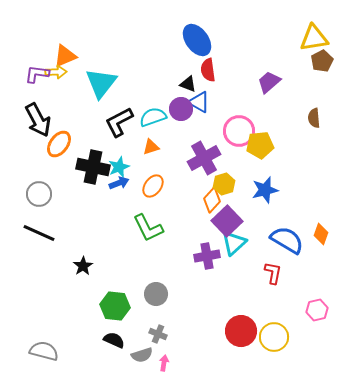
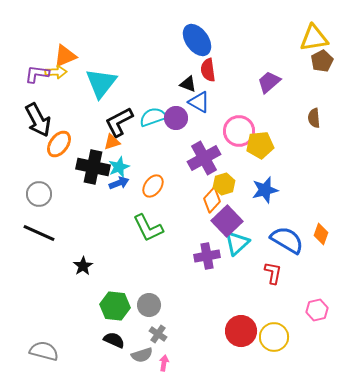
purple circle at (181, 109): moved 5 px left, 9 px down
orange triangle at (151, 147): moved 39 px left, 5 px up
cyan triangle at (234, 243): moved 3 px right
gray circle at (156, 294): moved 7 px left, 11 px down
gray cross at (158, 334): rotated 12 degrees clockwise
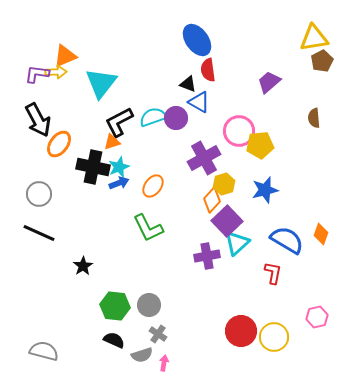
pink hexagon at (317, 310): moved 7 px down
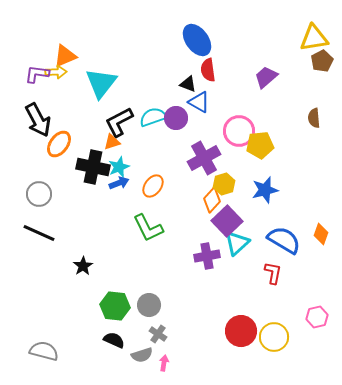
purple trapezoid at (269, 82): moved 3 px left, 5 px up
blue semicircle at (287, 240): moved 3 px left
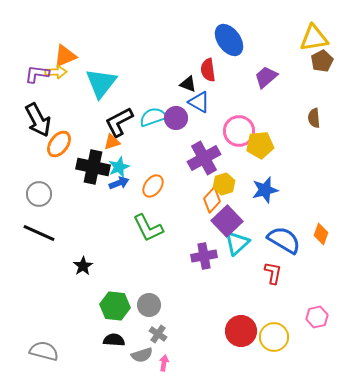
blue ellipse at (197, 40): moved 32 px right
purple cross at (207, 256): moved 3 px left
black semicircle at (114, 340): rotated 20 degrees counterclockwise
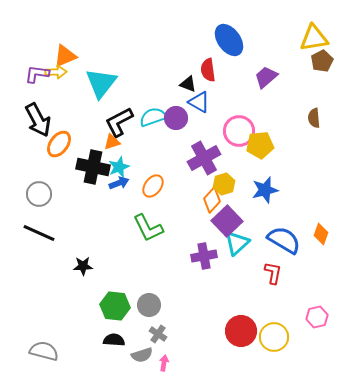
black star at (83, 266): rotated 30 degrees clockwise
